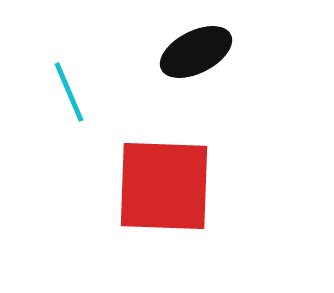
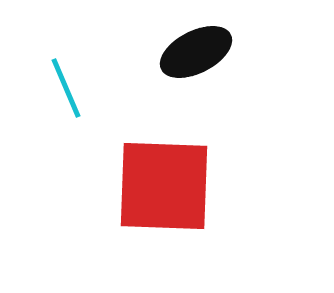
cyan line: moved 3 px left, 4 px up
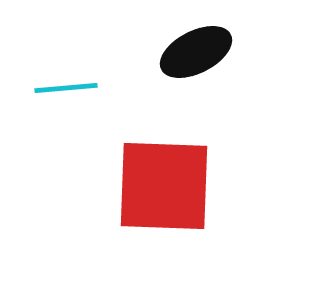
cyan line: rotated 72 degrees counterclockwise
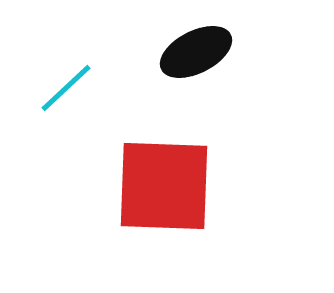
cyan line: rotated 38 degrees counterclockwise
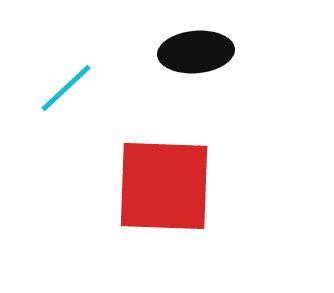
black ellipse: rotated 22 degrees clockwise
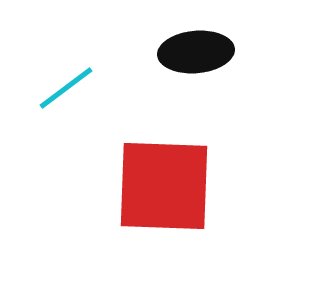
cyan line: rotated 6 degrees clockwise
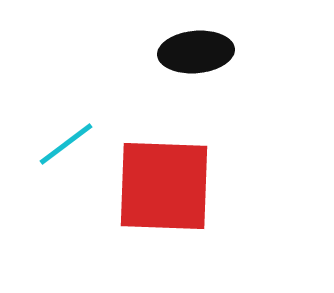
cyan line: moved 56 px down
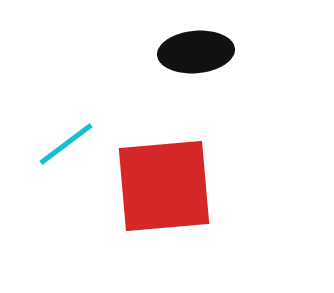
red square: rotated 7 degrees counterclockwise
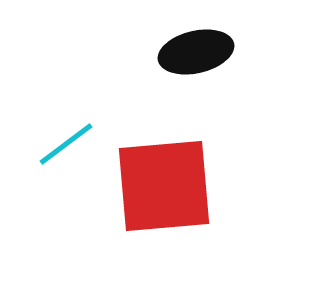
black ellipse: rotated 8 degrees counterclockwise
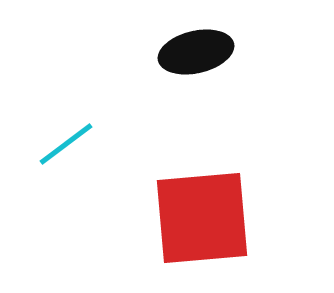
red square: moved 38 px right, 32 px down
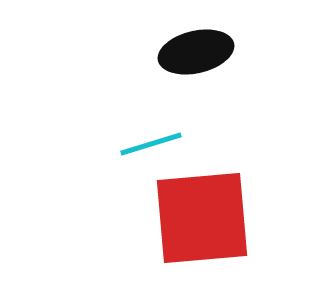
cyan line: moved 85 px right; rotated 20 degrees clockwise
